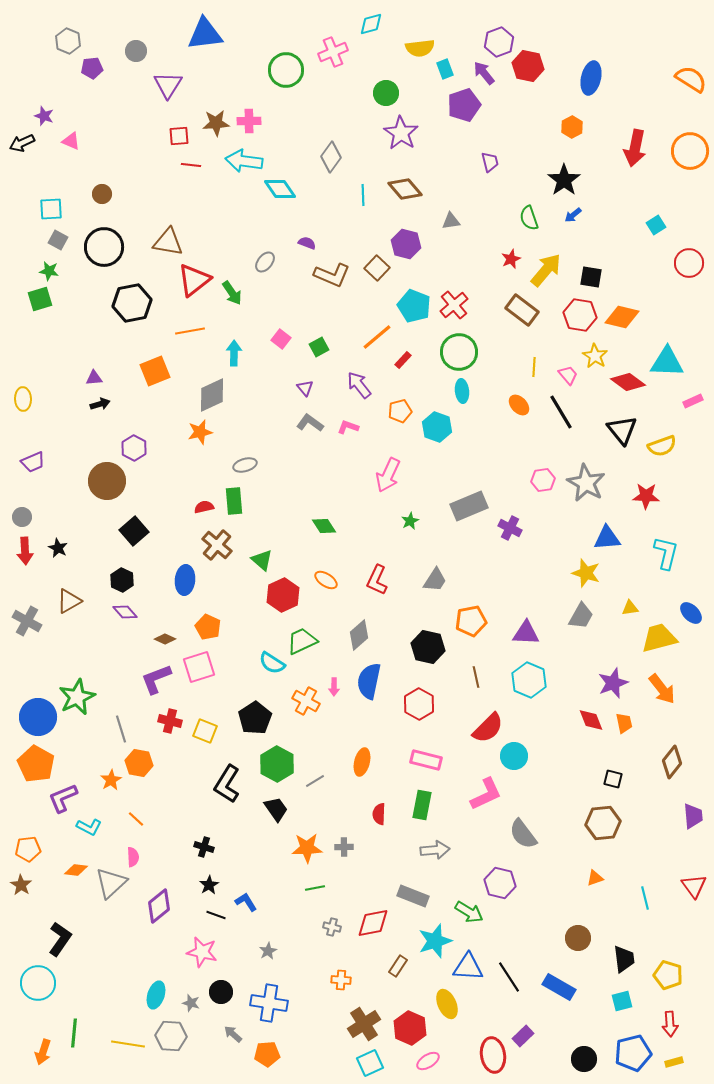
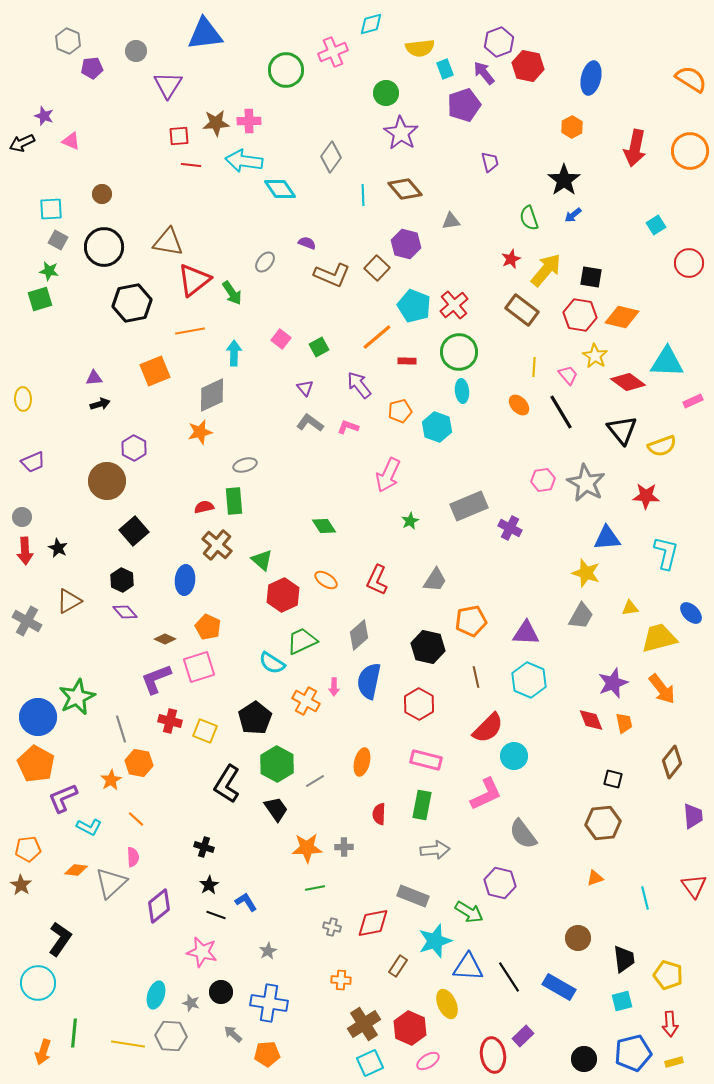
red rectangle at (403, 360): moved 4 px right, 1 px down; rotated 48 degrees clockwise
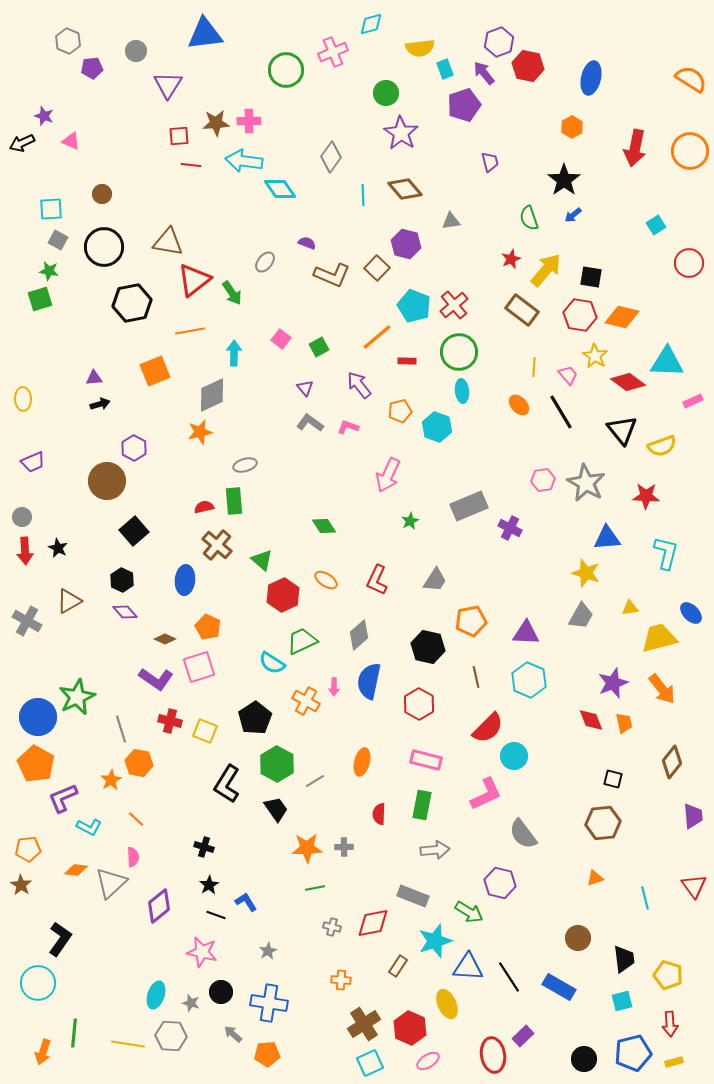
purple L-shape at (156, 679): rotated 124 degrees counterclockwise
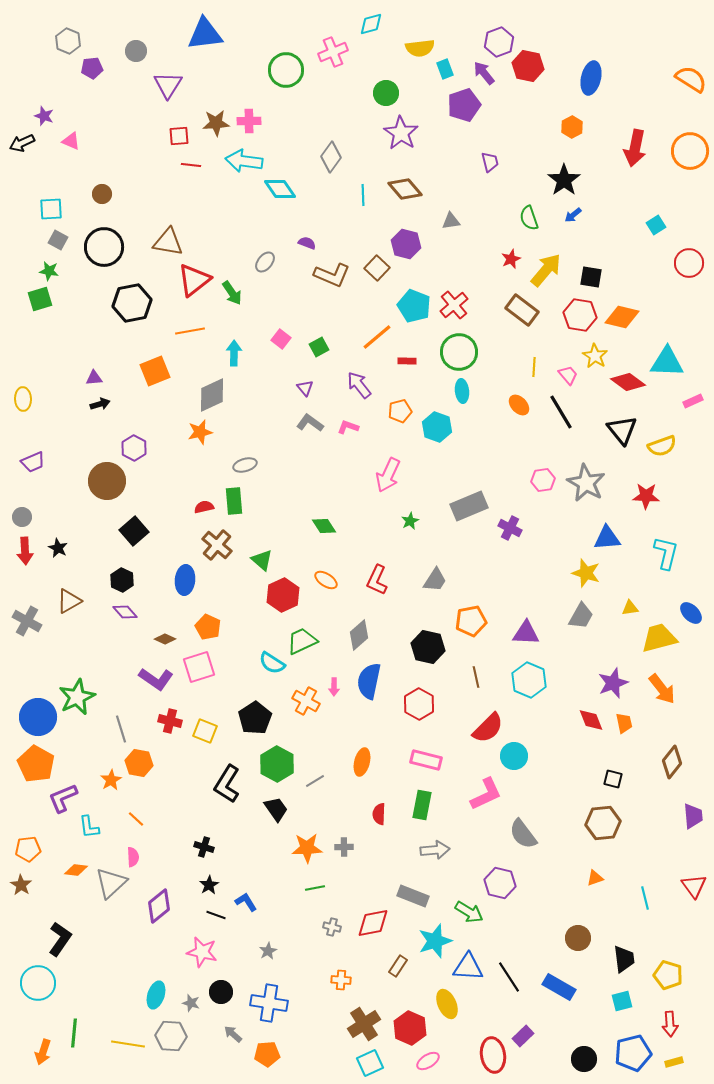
cyan L-shape at (89, 827): rotated 55 degrees clockwise
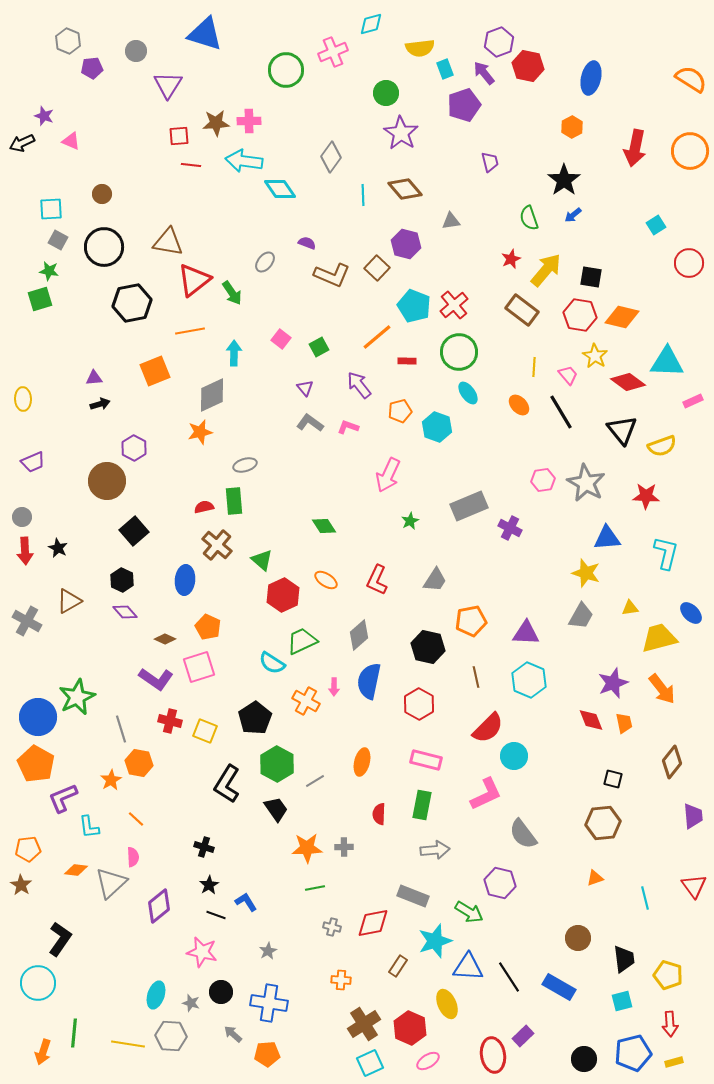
blue triangle at (205, 34): rotated 24 degrees clockwise
cyan ellipse at (462, 391): moved 6 px right, 2 px down; rotated 30 degrees counterclockwise
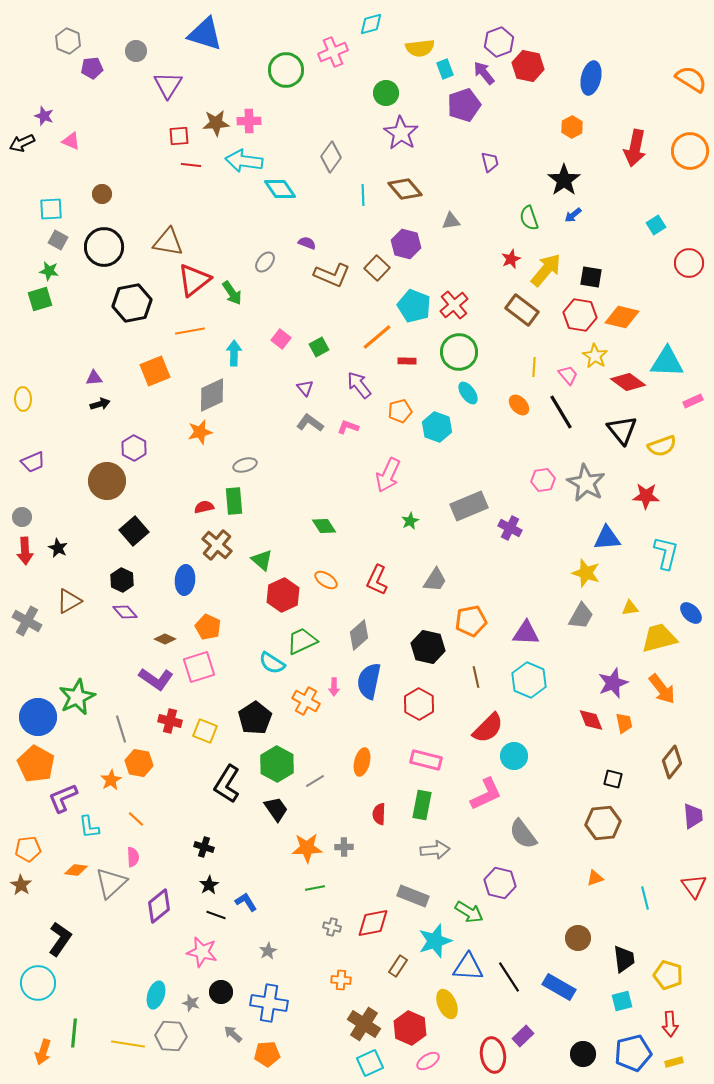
brown cross at (364, 1024): rotated 24 degrees counterclockwise
black circle at (584, 1059): moved 1 px left, 5 px up
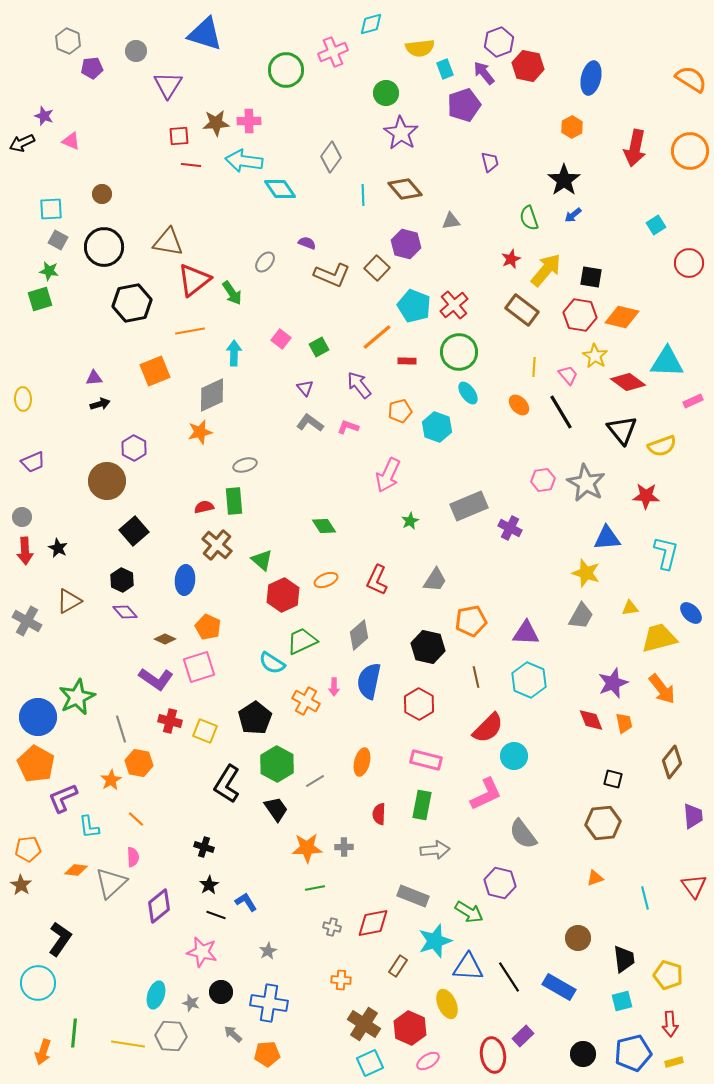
orange ellipse at (326, 580): rotated 55 degrees counterclockwise
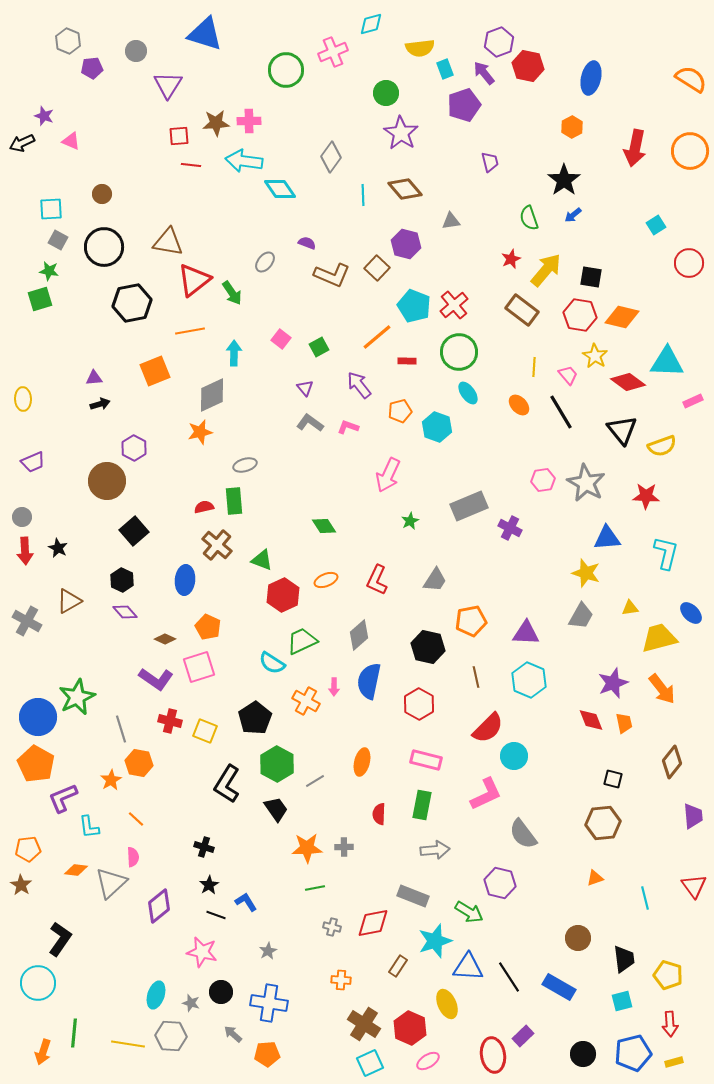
green triangle at (262, 560): rotated 20 degrees counterclockwise
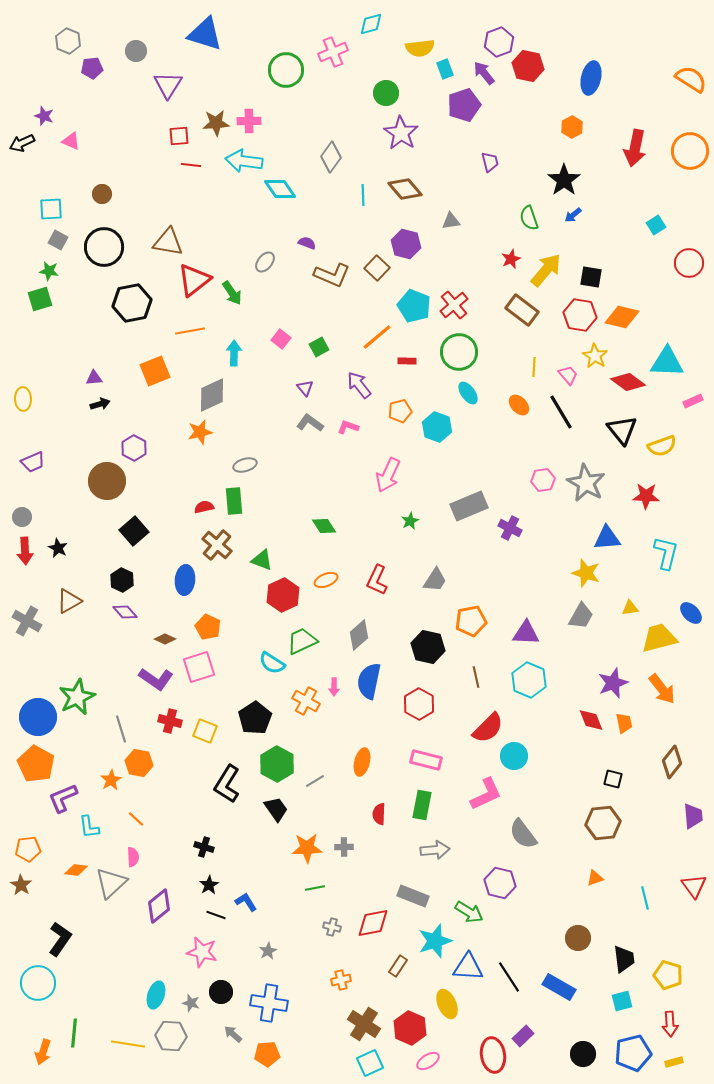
orange cross at (341, 980): rotated 18 degrees counterclockwise
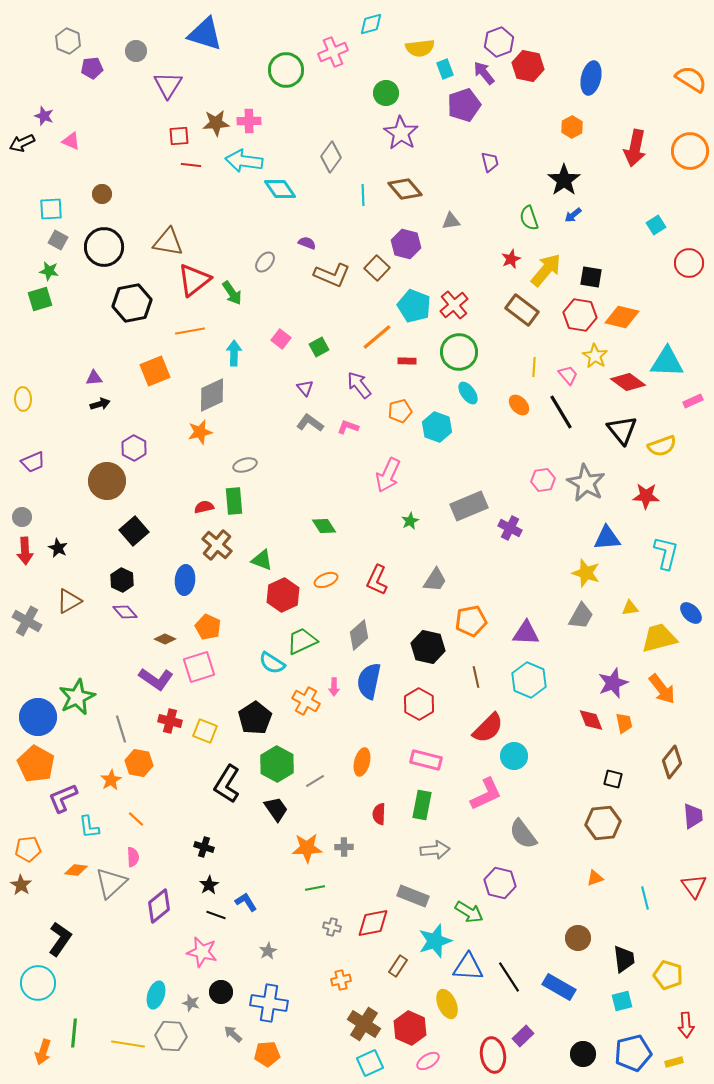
red arrow at (670, 1024): moved 16 px right, 1 px down
